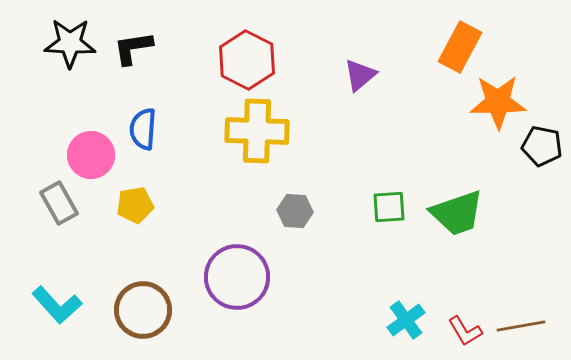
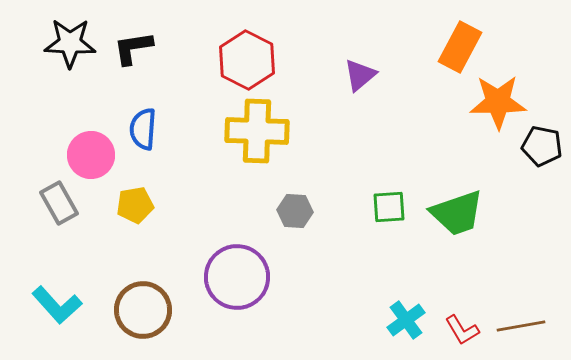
red L-shape: moved 3 px left, 1 px up
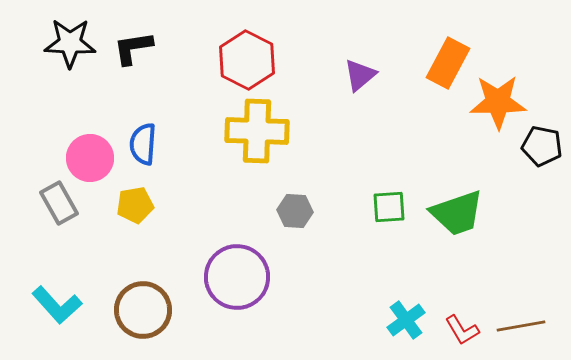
orange rectangle: moved 12 px left, 16 px down
blue semicircle: moved 15 px down
pink circle: moved 1 px left, 3 px down
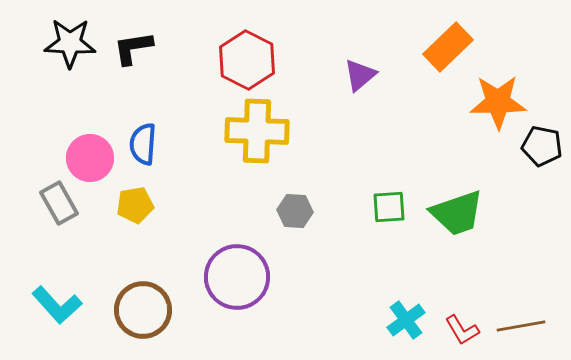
orange rectangle: moved 16 px up; rotated 18 degrees clockwise
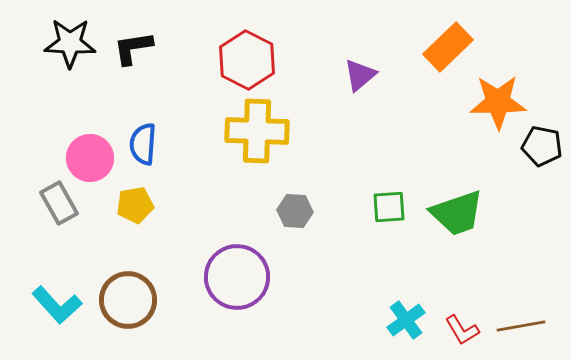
brown circle: moved 15 px left, 10 px up
